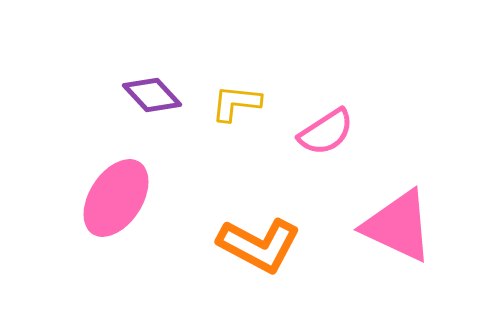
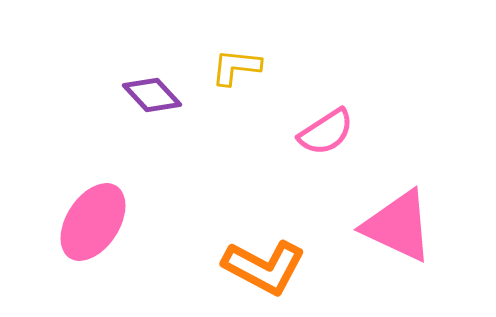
yellow L-shape: moved 36 px up
pink ellipse: moved 23 px left, 24 px down
orange L-shape: moved 5 px right, 22 px down
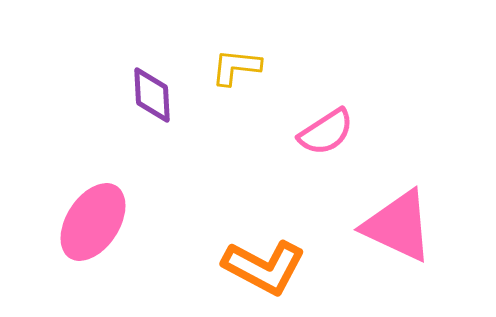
purple diamond: rotated 40 degrees clockwise
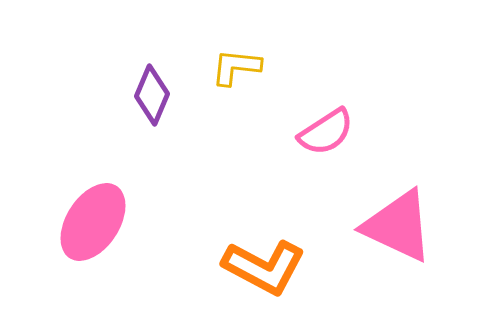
purple diamond: rotated 26 degrees clockwise
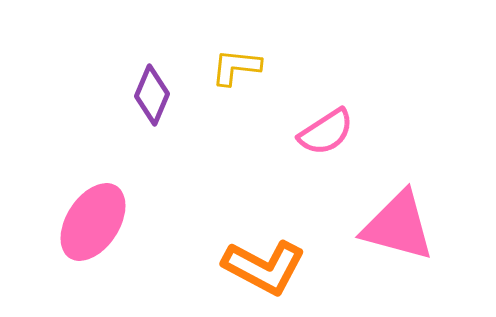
pink triangle: rotated 10 degrees counterclockwise
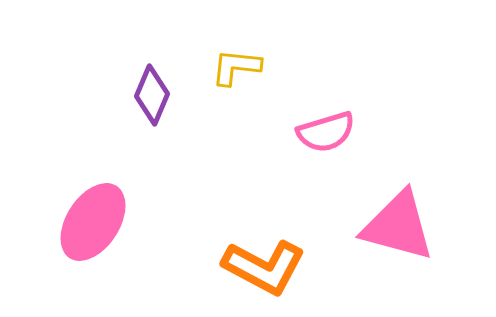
pink semicircle: rotated 16 degrees clockwise
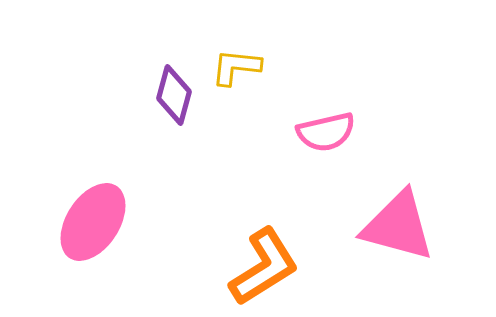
purple diamond: moved 22 px right; rotated 8 degrees counterclockwise
pink semicircle: rotated 4 degrees clockwise
orange L-shape: rotated 60 degrees counterclockwise
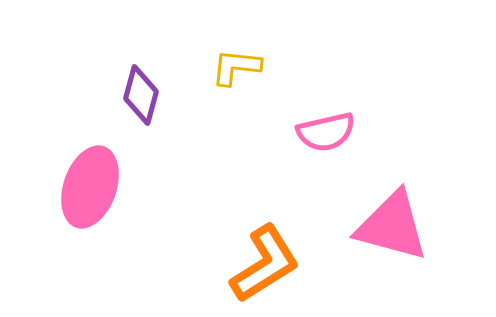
purple diamond: moved 33 px left
pink ellipse: moved 3 px left, 35 px up; rotated 14 degrees counterclockwise
pink triangle: moved 6 px left
orange L-shape: moved 1 px right, 3 px up
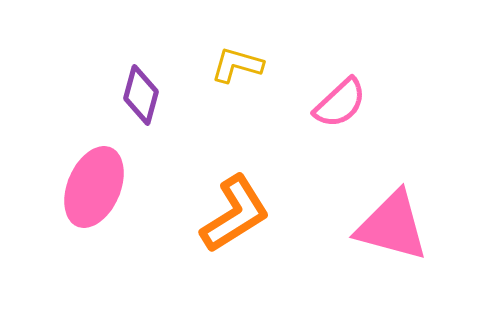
yellow L-shape: moved 1 px right, 2 px up; rotated 10 degrees clockwise
pink semicircle: moved 14 px right, 29 px up; rotated 30 degrees counterclockwise
pink ellipse: moved 4 px right; rotated 4 degrees clockwise
orange L-shape: moved 30 px left, 50 px up
